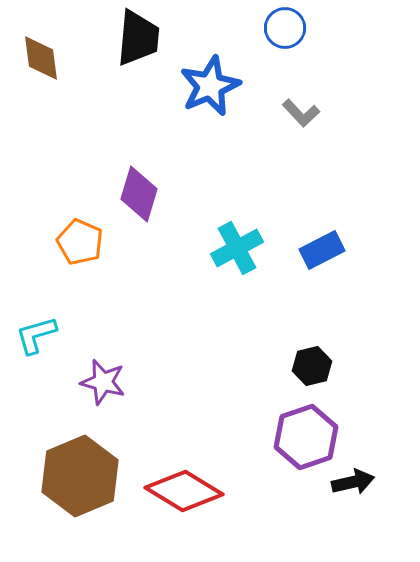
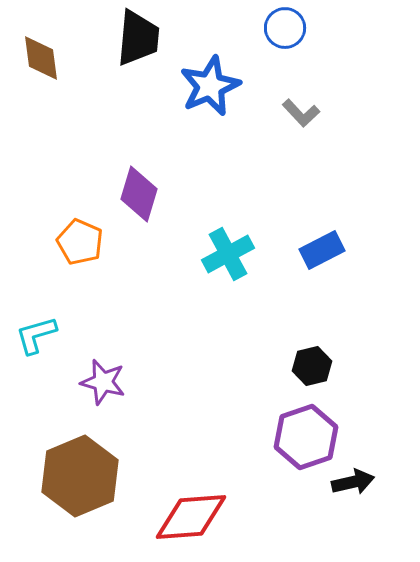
cyan cross: moved 9 px left, 6 px down
red diamond: moved 7 px right, 26 px down; rotated 36 degrees counterclockwise
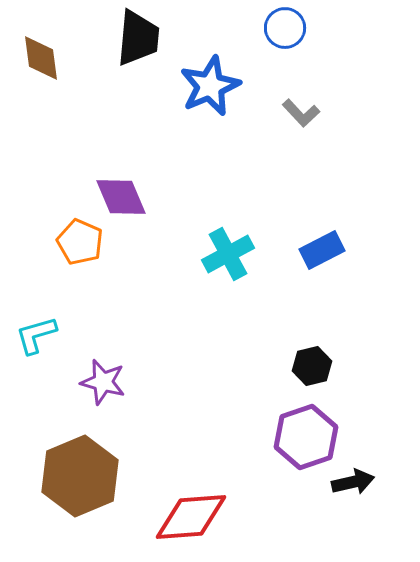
purple diamond: moved 18 px left, 3 px down; rotated 40 degrees counterclockwise
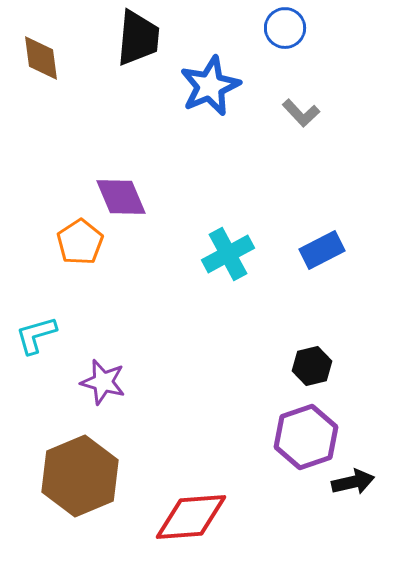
orange pentagon: rotated 15 degrees clockwise
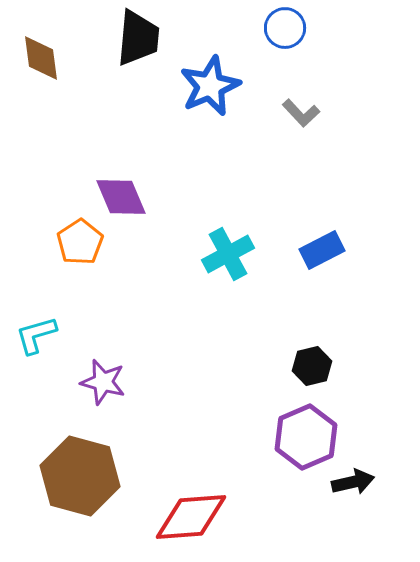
purple hexagon: rotated 4 degrees counterclockwise
brown hexagon: rotated 22 degrees counterclockwise
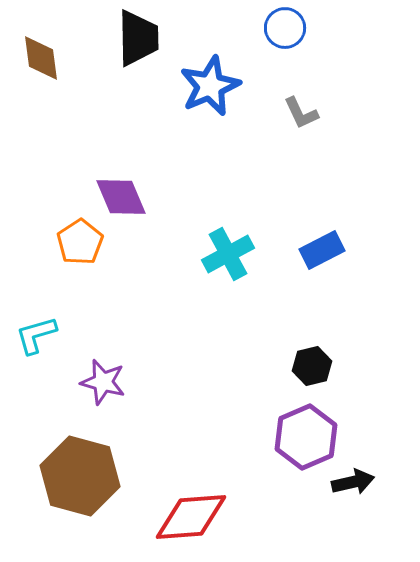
black trapezoid: rotated 6 degrees counterclockwise
gray L-shape: rotated 18 degrees clockwise
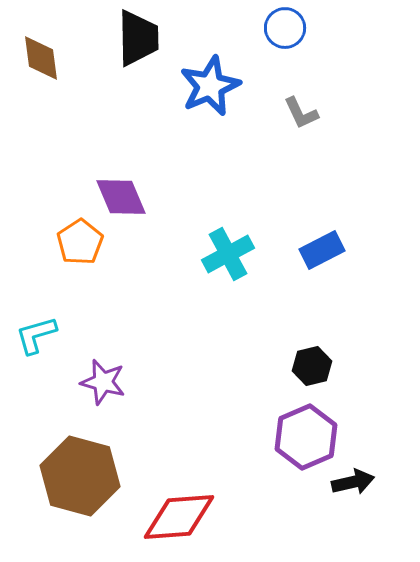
red diamond: moved 12 px left
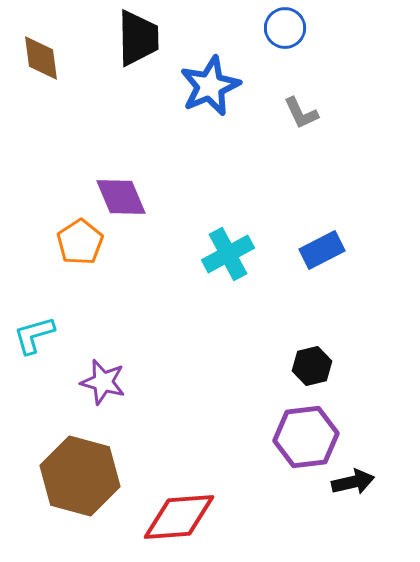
cyan L-shape: moved 2 px left
purple hexagon: rotated 16 degrees clockwise
